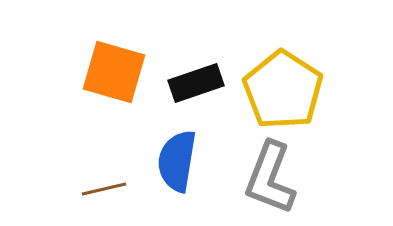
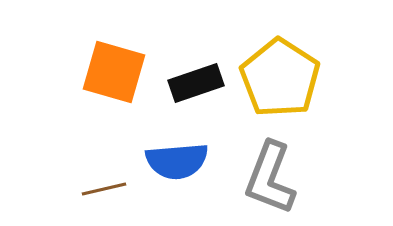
yellow pentagon: moved 3 px left, 12 px up
blue semicircle: rotated 104 degrees counterclockwise
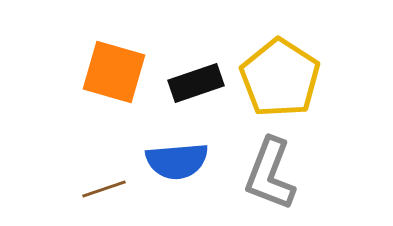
gray L-shape: moved 4 px up
brown line: rotated 6 degrees counterclockwise
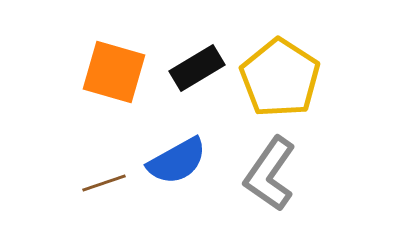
black rectangle: moved 1 px right, 15 px up; rotated 12 degrees counterclockwise
blue semicircle: rotated 24 degrees counterclockwise
gray L-shape: rotated 14 degrees clockwise
brown line: moved 6 px up
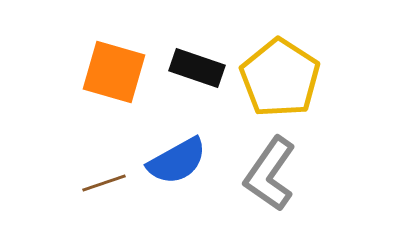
black rectangle: rotated 50 degrees clockwise
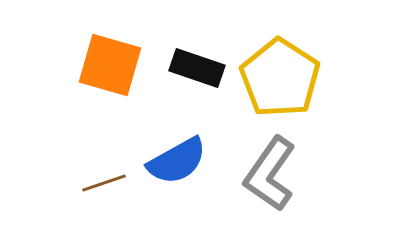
orange square: moved 4 px left, 7 px up
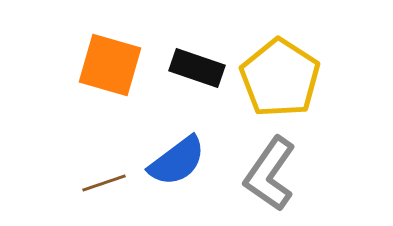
blue semicircle: rotated 8 degrees counterclockwise
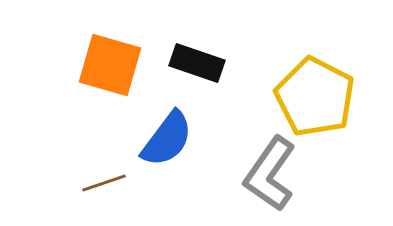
black rectangle: moved 5 px up
yellow pentagon: moved 35 px right, 19 px down; rotated 6 degrees counterclockwise
blue semicircle: moved 10 px left, 22 px up; rotated 16 degrees counterclockwise
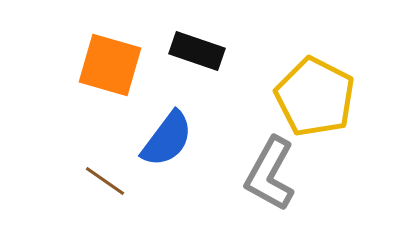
black rectangle: moved 12 px up
gray L-shape: rotated 6 degrees counterclockwise
brown line: moved 1 px right, 2 px up; rotated 54 degrees clockwise
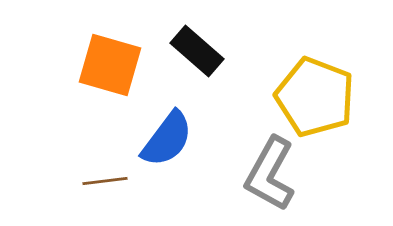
black rectangle: rotated 22 degrees clockwise
yellow pentagon: rotated 6 degrees counterclockwise
brown line: rotated 42 degrees counterclockwise
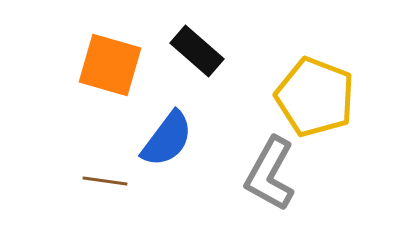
brown line: rotated 15 degrees clockwise
